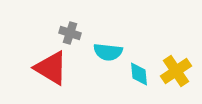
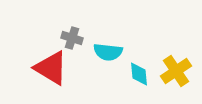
gray cross: moved 2 px right, 5 px down
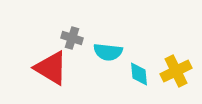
yellow cross: rotated 8 degrees clockwise
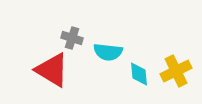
red triangle: moved 1 px right, 2 px down
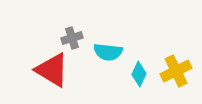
gray cross: rotated 35 degrees counterclockwise
cyan diamond: rotated 30 degrees clockwise
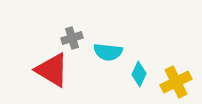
yellow cross: moved 11 px down
